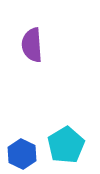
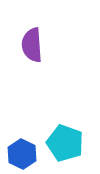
cyan pentagon: moved 1 px left, 2 px up; rotated 21 degrees counterclockwise
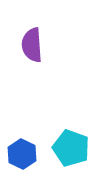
cyan pentagon: moved 6 px right, 5 px down
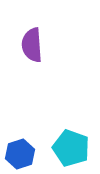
blue hexagon: moved 2 px left; rotated 16 degrees clockwise
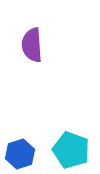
cyan pentagon: moved 2 px down
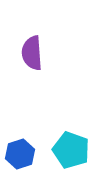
purple semicircle: moved 8 px down
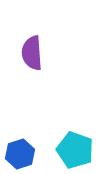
cyan pentagon: moved 4 px right
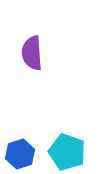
cyan pentagon: moved 8 px left, 2 px down
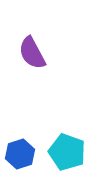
purple semicircle: rotated 24 degrees counterclockwise
